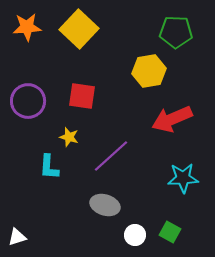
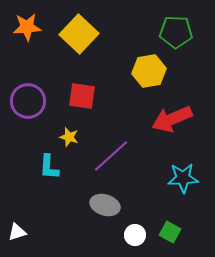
yellow square: moved 5 px down
white triangle: moved 5 px up
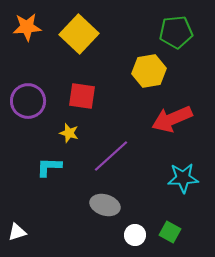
green pentagon: rotated 8 degrees counterclockwise
yellow star: moved 4 px up
cyan L-shape: rotated 88 degrees clockwise
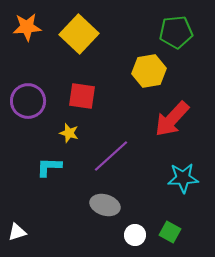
red arrow: rotated 24 degrees counterclockwise
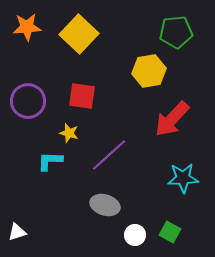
purple line: moved 2 px left, 1 px up
cyan L-shape: moved 1 px right, 6 px up
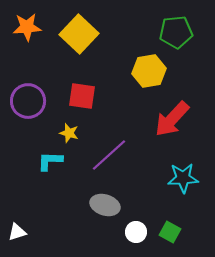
white circle: moved 1 px right, 3 px up
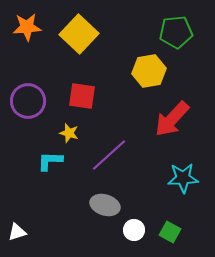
white circle: moved 2 px left, 2 px up
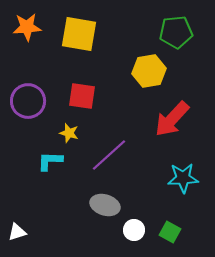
yellow square: rotated 33 degrees counterclockwise
